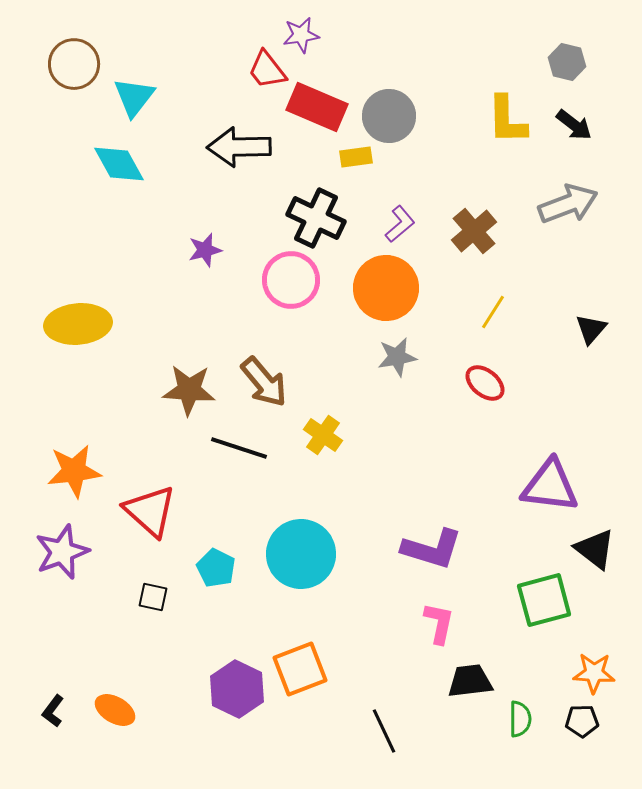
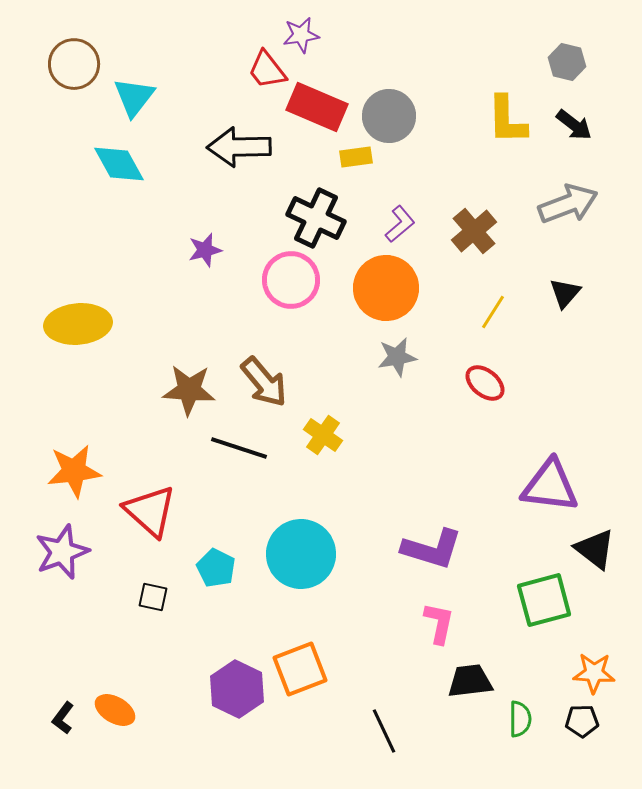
black triangle at (591, 329): moved 26 px left, 36 px up
black L-shape at (53, 711): moved 10 px right, 7 px down
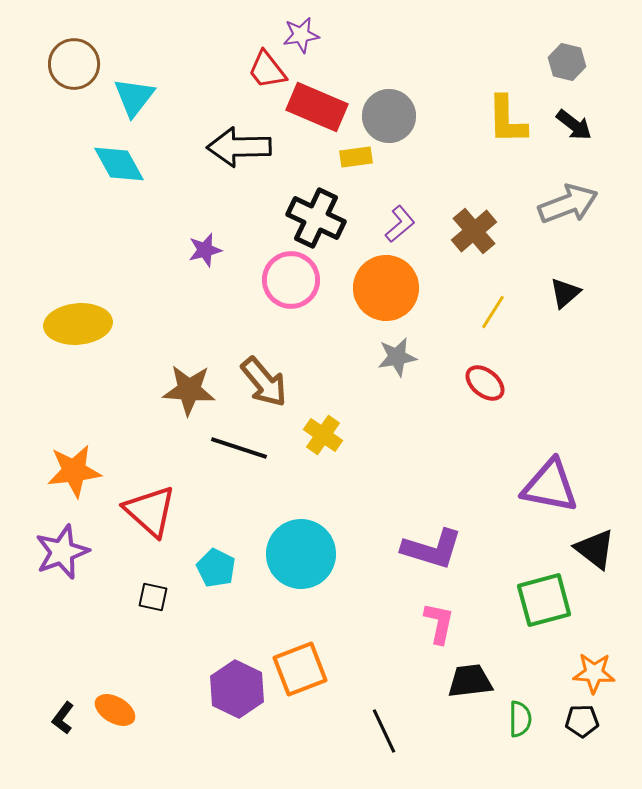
black triangle at (565, 293): rotated 8 degrees clockwise
purple triangle at (550, 486): rotated 4 degrees clockwise
